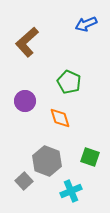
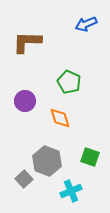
brown L-shape: rotated 44 degrees clockwise
gray square: moved 2 px up
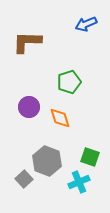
green pentagon: rotated 30 degrees clockwise
purple circle: moved 4 px right, 6 px down
cyan cross: moved 8 px right, 9 px up
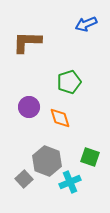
cyan cross: moved 9 px left
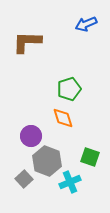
green pentagon: moved 7 px down
purple circle: moved 2 px right, 29 px down
orange diamond: moved 3 px right
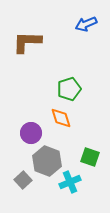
orange diamond: moved 2 px left
purple circle: moved 3 px up
gray square: moved 1 px left, 1 px down
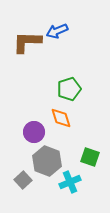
blue arrow: moved 29 px left, 7 px down
purple circle: moved 3 px right, 1 px up
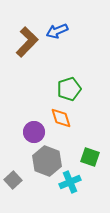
brown L-shape: rotated 132 degrees clockwise
gray square: moved 10 px left
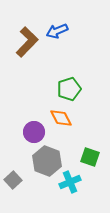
orange diamond: rotated 10 degrees counterclockwise
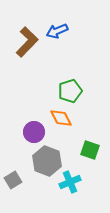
green pentagon: moved 1 px right, 2 px down
green square: moved 7 px up
gray square: rotated 12 degrees clockwise
